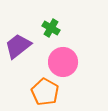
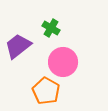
orange pentagon: moved 1 px right, 1 px up
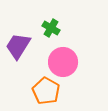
purple trapezoid: rotated 20 degrees counterclockwise
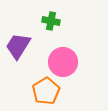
green cross: moved 7 px up; rotated 18 degrees counterclockwise
orange pentagon: rotated 12 degrees clockwise
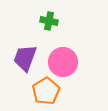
green cross: moved 2 px left
purple trapezoid: moved 7 px right, 12 px down; rotated 12 degrees counterclockwise
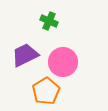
green cross: rotated 12 degrees clockwise
purple trapezoid: moved 3 px up; rotated 44 degrees clockwise
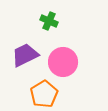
orange pentagon: moved 2 px left, 3 px down
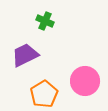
green cross: moved 4 px left
pink circle: moved 22 px right, 19 px down
